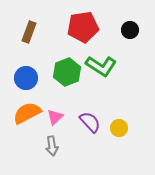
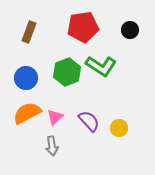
purple semicircle: moved 1 px left, 1 px up
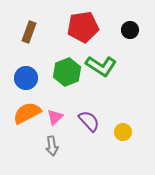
yellow circle: moved 4 px right, 4 px down
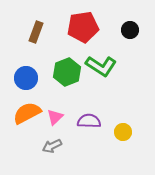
brown rectangle: moved 7 px right
purple semicircle: rotated 45 degrees counterclockwise
gray arrow: rotated 72 degrees clockwise
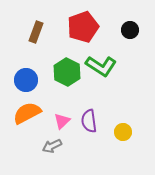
red pentagon: rotated 12 degrees counterclockwise
green hexagon: rotated 12 degrees counterclockwise
blue circle: moved 2 px down
pink triangle: moved 7 px right, 4 px down
purple semicircle: rotated 100 degrees counterclockwise
